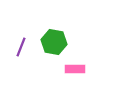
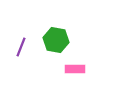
green hexagon: moved 2 px right, 2 px up
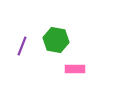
purple line: moved 1 px right, 1 px up
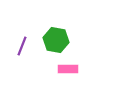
pink rectangle: moved 7 px left
